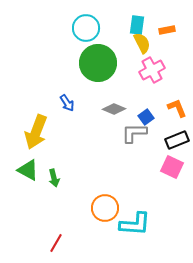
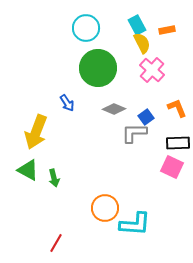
cyan rectangle: rotated 36 degrees counterclockwise
green circle: moved 5 px down
pink cross: rotated 20 degrees counterclockwise
black rectangle: moved 1 px right, 3 px down; rotated 20 degrees clockwise
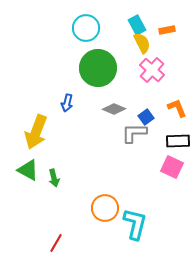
blue arrow: rotated 48 degrees clockwise
black rectangle: moved 2 px up
cyan L-shape: rotated 80 degrees counterclockwise
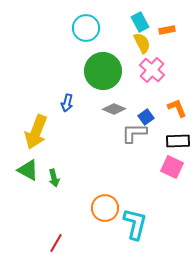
cyan rectangle: moved 3 px right, 3 px up
green circle: moved 5 px right, 3 px down
